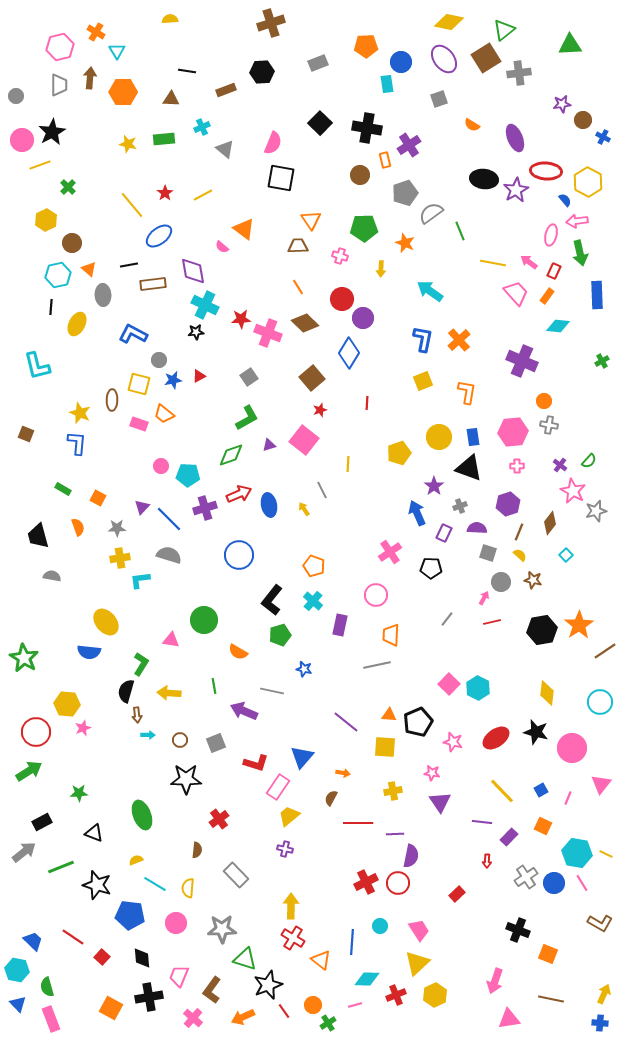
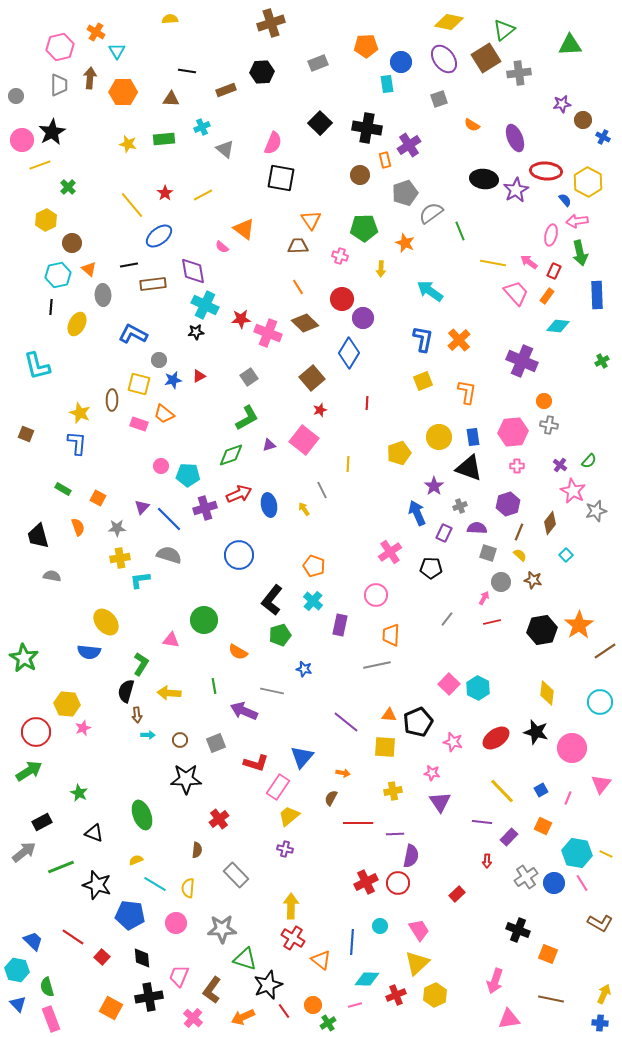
green star at (79, 793): rotated 30 degrees clockwise
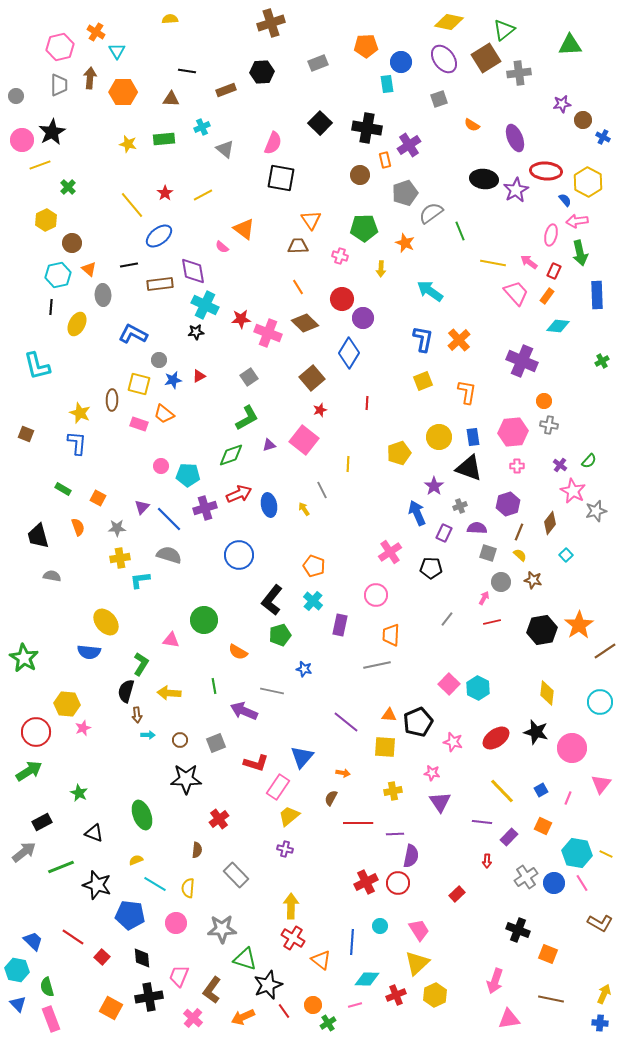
brown rectangle at (153, 284): moved 7 px right
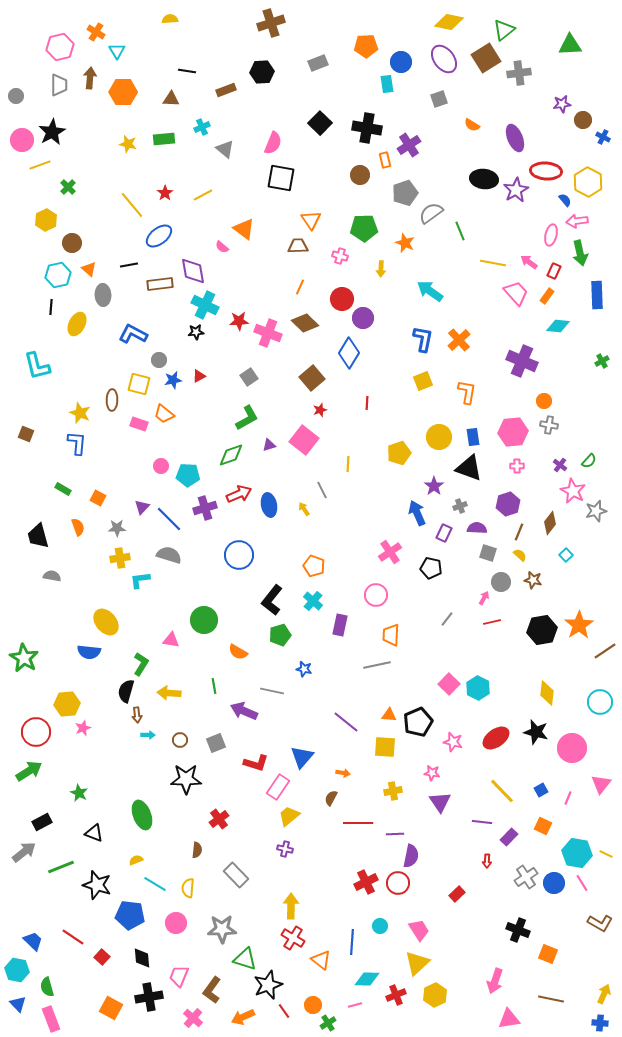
orange line at (298, 287): moved 2 px right; rotated 56 degrees clockwise
red star at (241, 319): moved 2 px left, 2 px down
black pentagon at (431, 568): rotated 10 degrees clockwise
yellow hexagon at (67, 704): rotated 10 degrees counterclockwise
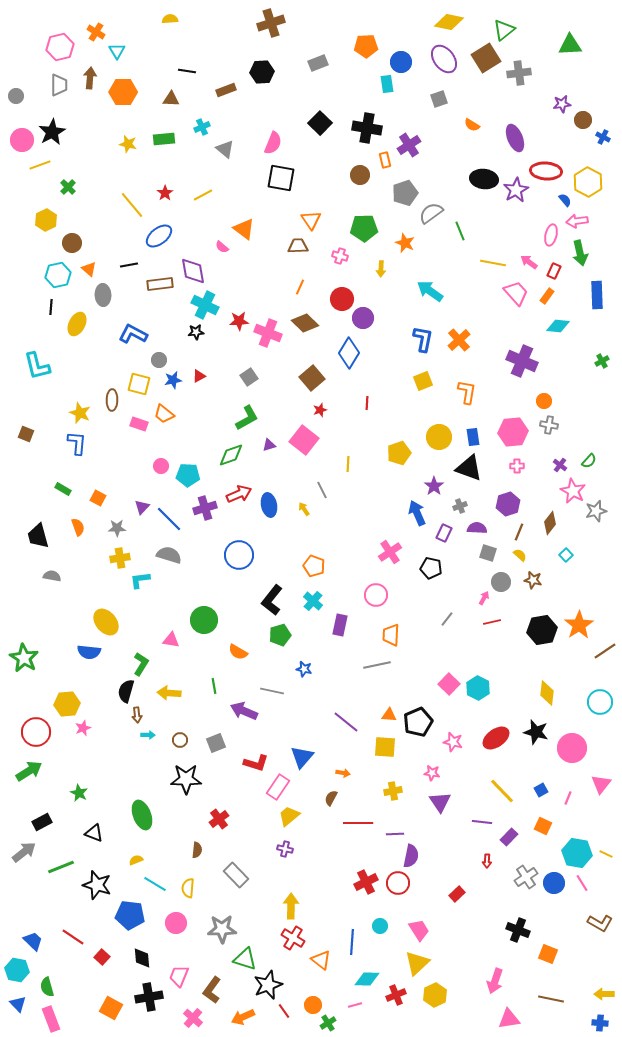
yellow arrow at (604, 994): rotated 114 degrees counterclockwise
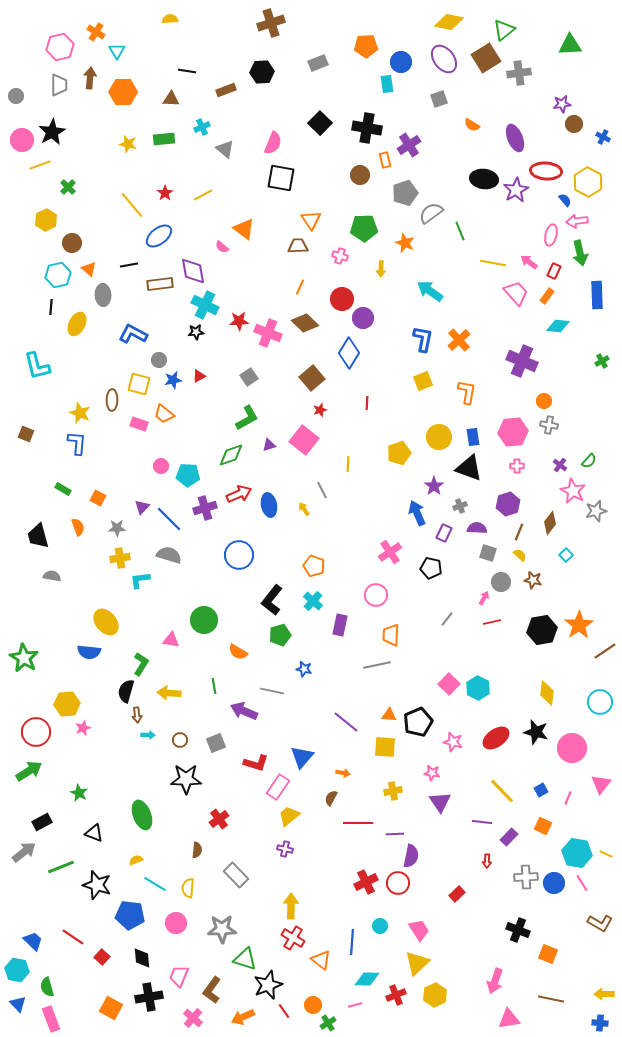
brown circle at (583, 120): moved 9 px left, 4 px down
gray cross at (526, 877): rotated 30 degrees clockwise
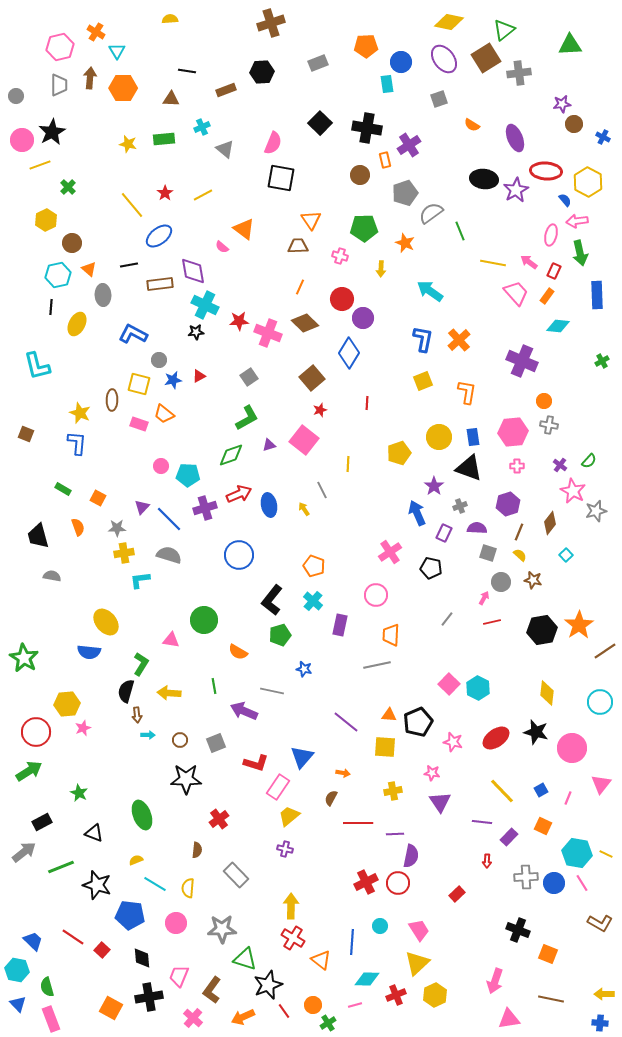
orange hexagon at (123, 92): moved 4 px up
yellow cross at (120, 558): moved 4 px right, 5 px up
red square at (102, 957): moved 7 px up
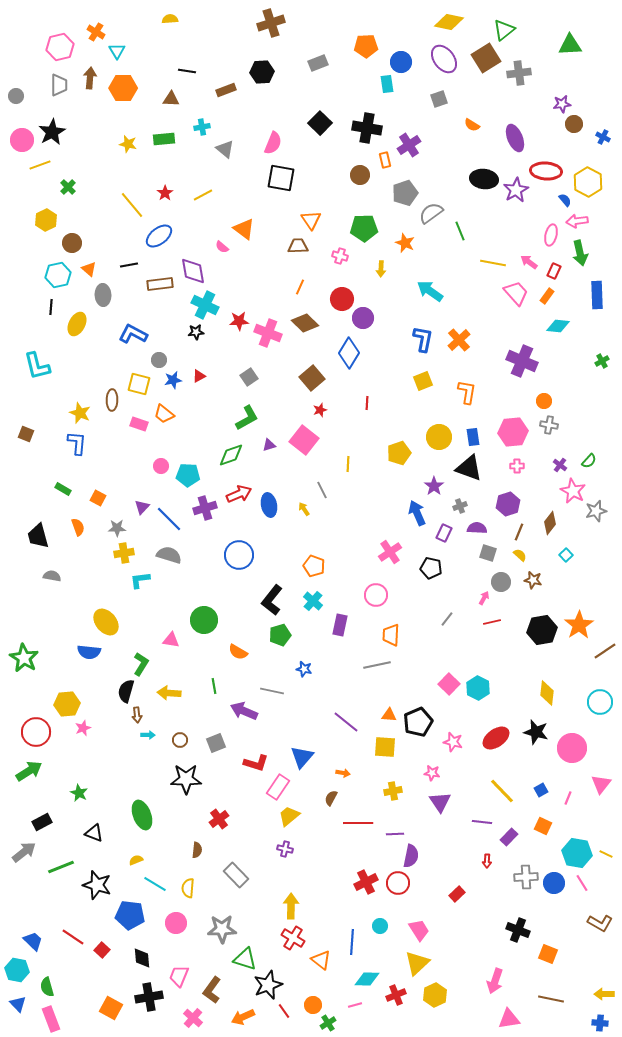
cyan cross at (202, 127): rotated 14 degrees clockwise
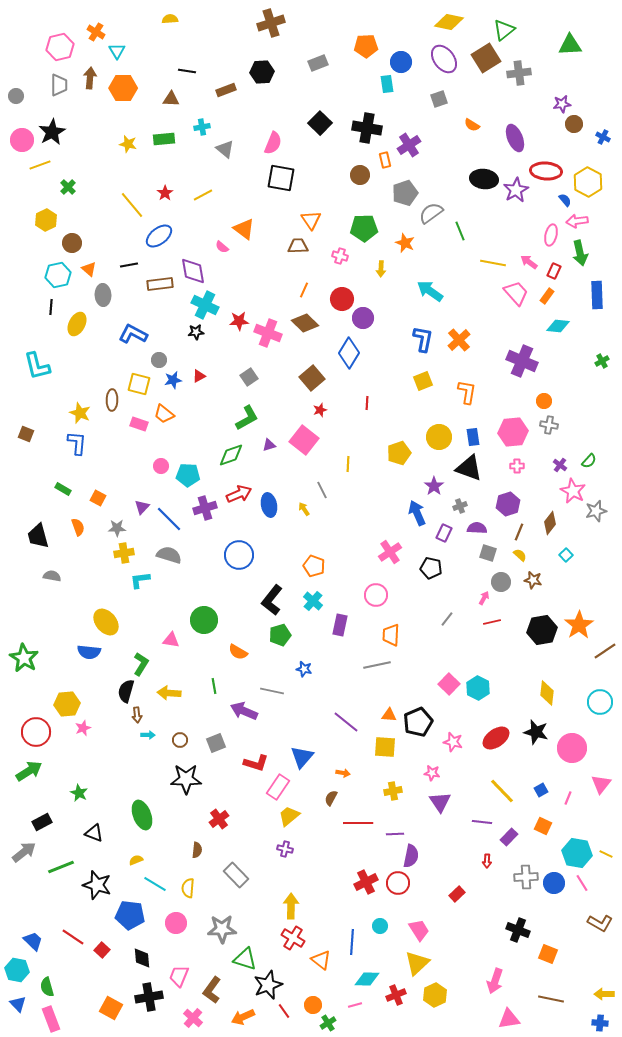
orange line at (300, 287): moved 4 px right, 3 px down
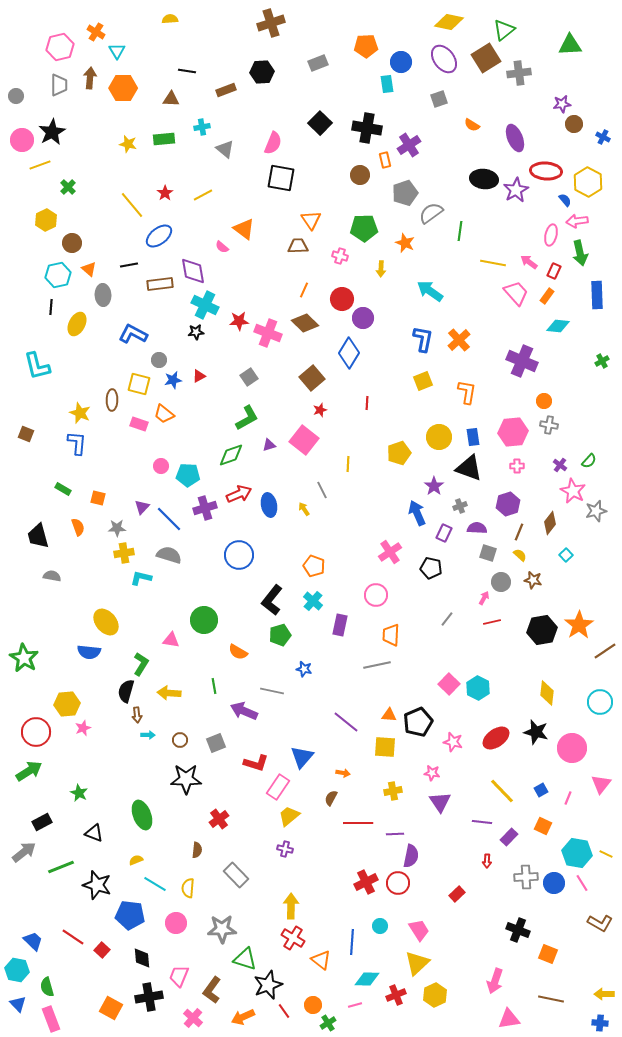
green line at (460, 231): rotated 30 degrees clockwise
orange square at (98, 498): rotated 14 degrees counterclockwise
cyan L-shape at (140, 580): moved 1 px right, 2 px up; rotated 20 degrees clockwise
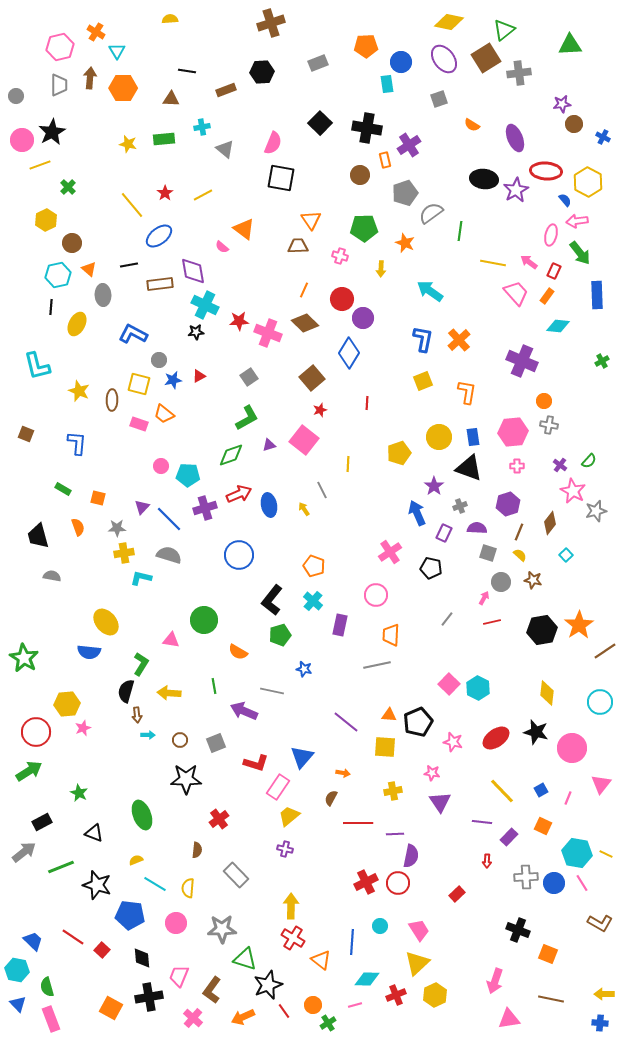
green arrow at (580, 253): rotated 25 degrees counterclockwise
yellow star at (80, 413): moved 1 px left, 22 px up
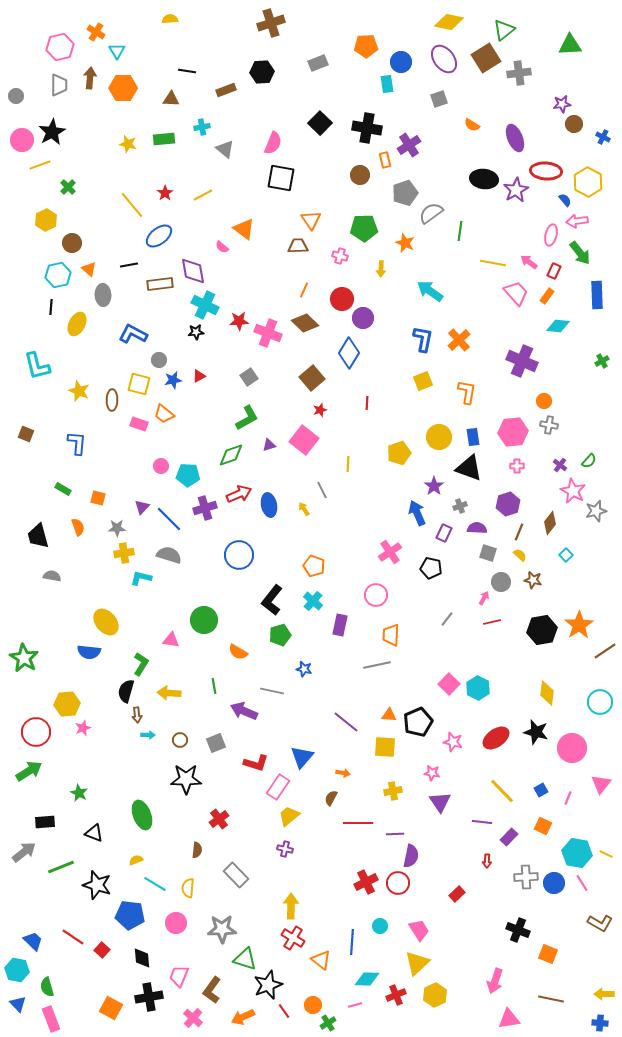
black rectangle at (42, 822): moved 3 px right; rotated 24 degrees clockwise
